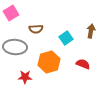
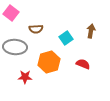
pink square: rotated 21 degrees counterclockwise
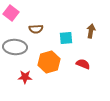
cyan square: rotated 32 degrees clockwise
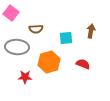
gray ellipse: moved 2 px right
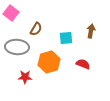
brown semicircle: rotated 56 degrees counterclockwise
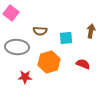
brown semicircle: moved 4 px right, 2 px down; rotated 64 degrees clockwise
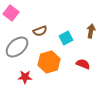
brown semicircle: rotated 24 degrees counterclockwise
cyan square: rotated 24 degrees counterclockwise
gray ellipse: rotated 45 degrees counterclockwise
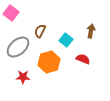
brown semicircle: rotated 136 degrees clockwise
cyan square: moved 2 px down; rotated 24 degrees counterclockwise
gray ellipse: moved 1 px right
red semicircle: moved 5 px up
red star: moved 2 px left
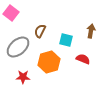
cyan square: rotated 24 degrees counterclockwise
